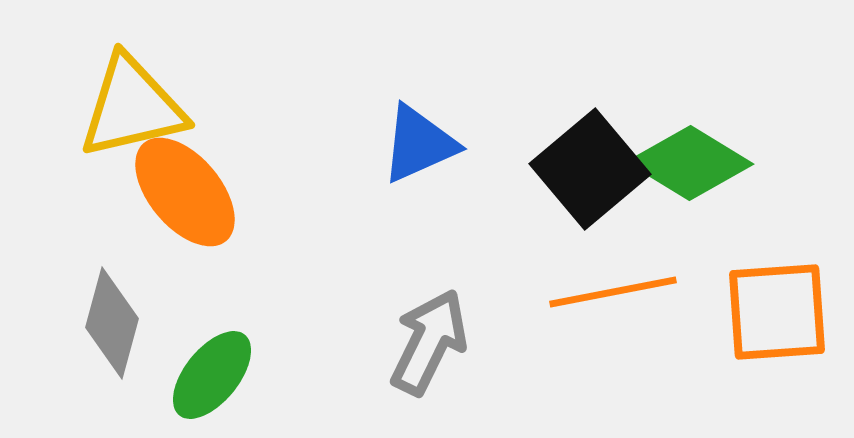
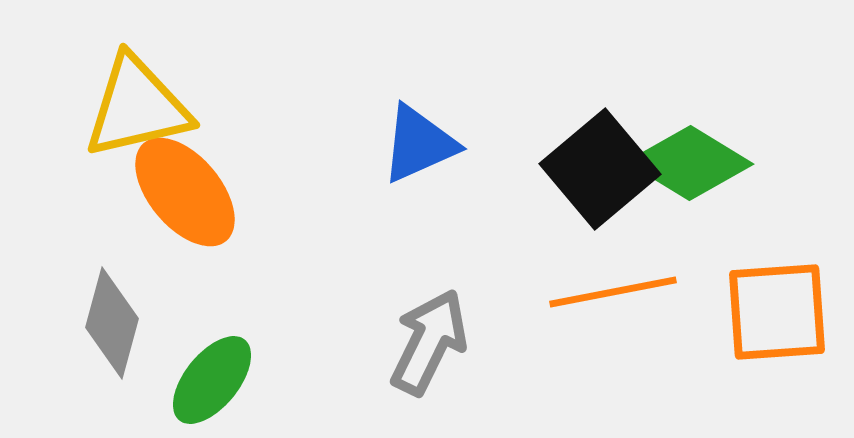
yellow triangle: moved 5 px right
black square: moved 10 px right
green ellipse: moved 5 px down
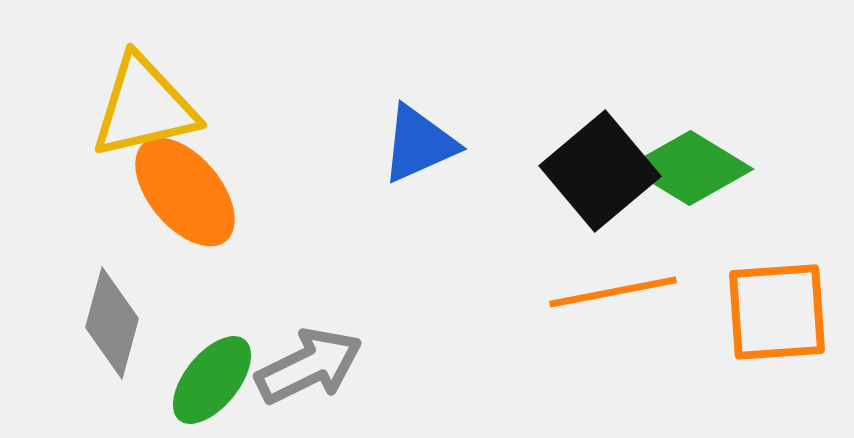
yellow triangle: moved 7 px right
green diamond: moved 5 px down
black square: moved 2 px down
gray arrow: moved 120 px left, 24 px down; rotated 38 degrees clockwise
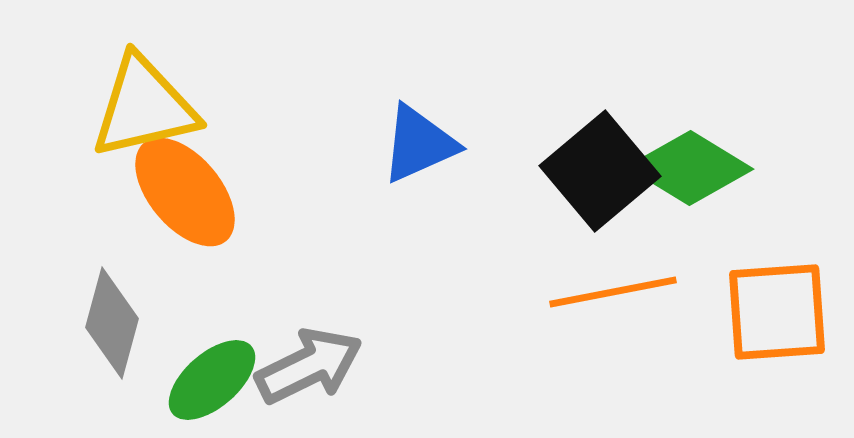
green ellipse: rotated 10 degrees clockwise
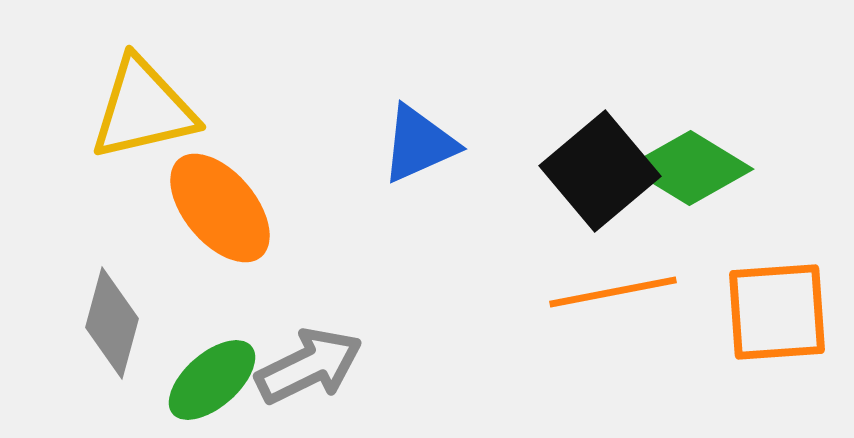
yellow triangle: moved 1 px left, 2 px down
orange ellipse: moved 35 px right, 16 px down
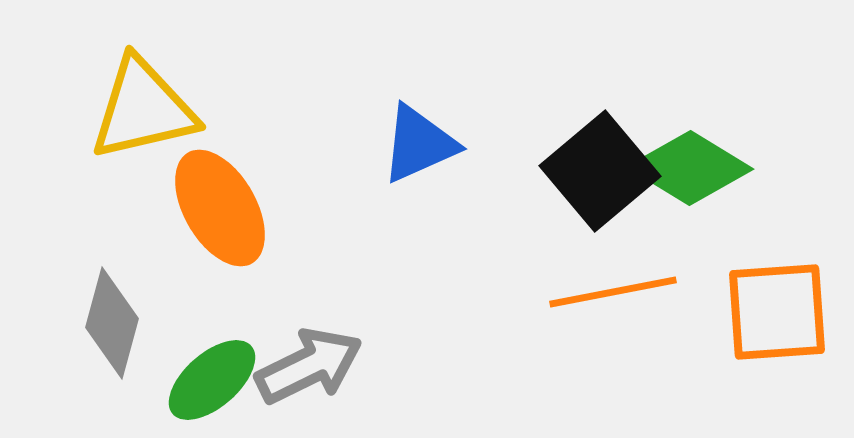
orange ellipse: rotated 10 degrees clockwise
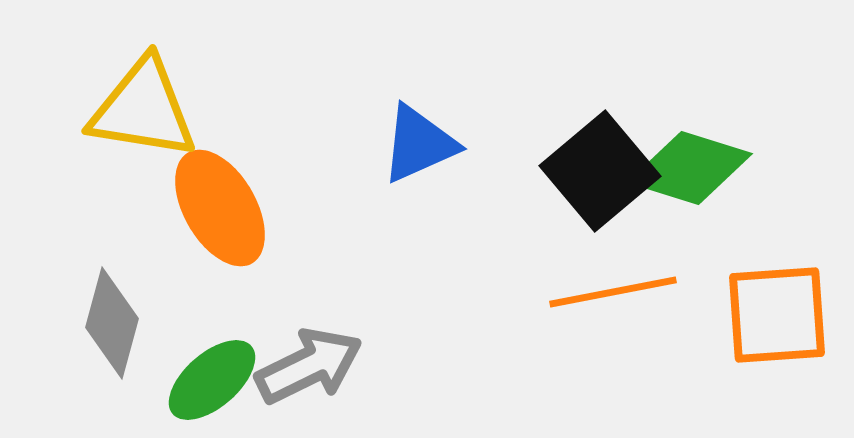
yellow triangle: rotated 22 degrees clockwise
green diamond: rotated 14 degrees counterclockwise
orange square: moved 3 px down
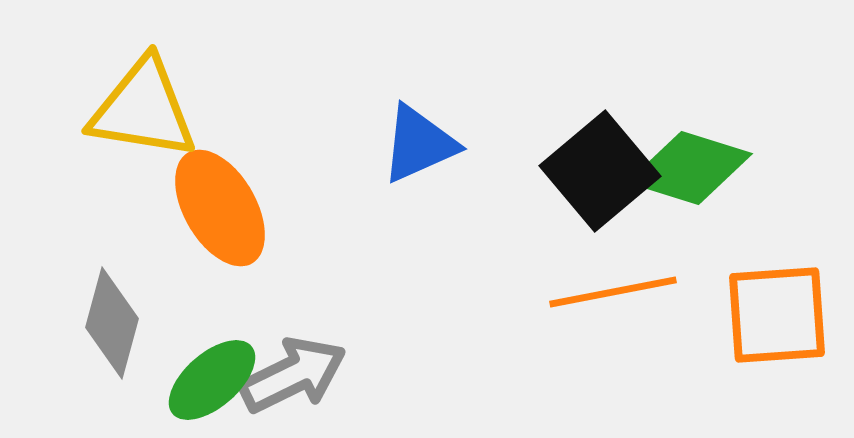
gray arrow: moved 16 px left, 9 px down
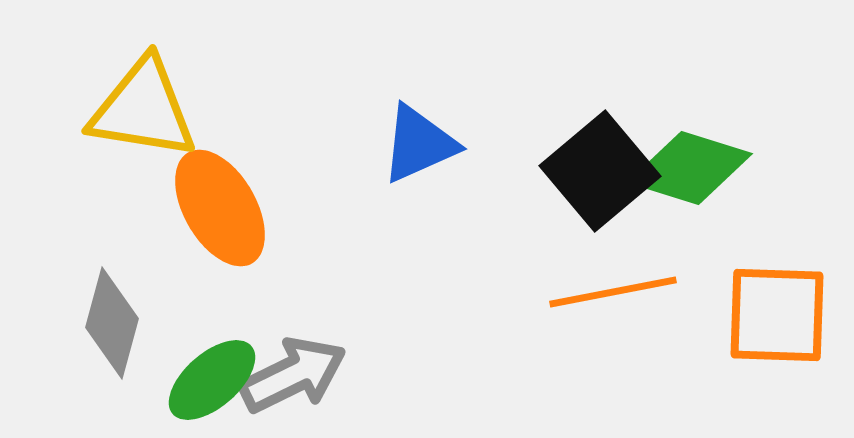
orange square: rotated 6 degrees clockwise
